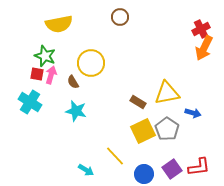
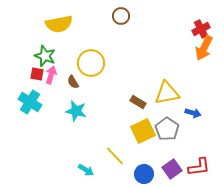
brown circle: moved 1 px right, 1 px up
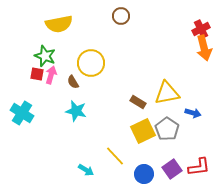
orange arrow: rotated 40 degrees counterclockwise
cyan cross: moved 8 px left, 11 px down
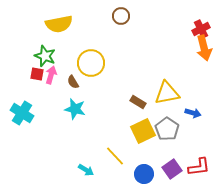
cyan star: moved 1 px left, 2 px up
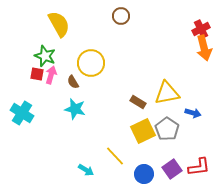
yellow semicircle: rotated 108 degrees counterclockwise
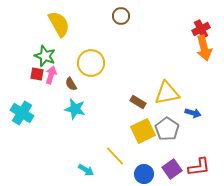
brown semicircle: moved 2 px left, 2 px down
